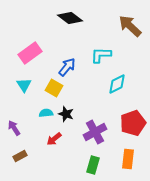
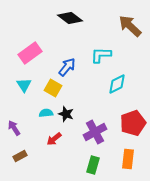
yellow square: moved 1 px left
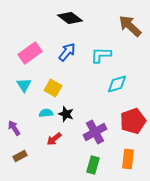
blue arrow: moved 15 px up
cyan diamond: rotated 10 degrees clockwise
red pentagon: moved 2 px up
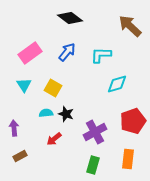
purple arrow: rotated 28 degrees clockwise
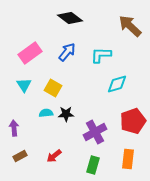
black star: rotated 21 degrees counterclockwise
red arrow: moved 17 px down
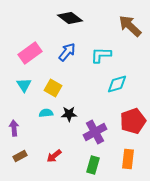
black star: moved 3 px right
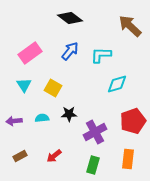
blue arrow: moved 3 px right, 1 px up
cyan semicircle: moved 4 px left, 5 px down
purple arrow: moved 7 px up; rotated 91 degrees counterclockwise
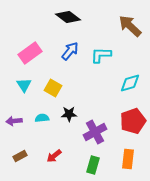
black diamond: moved 2 px left, 1 px up
cyan diamond: moved 13 px right, 1 px up
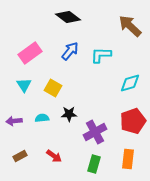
red arrow: rotated 105 degrees counterclockwise
green rectangle: moved 1 px right, 1 px up
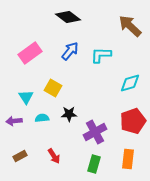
cyan triangle: moved 2 px right, 12 px down
red arrow: rotated 21 degrees clockwise
